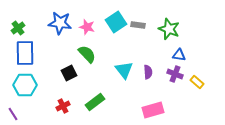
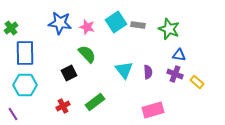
green cross: moved 7 px left
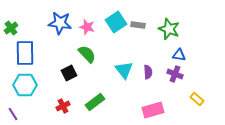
yellow rectangle: moved 17 px down
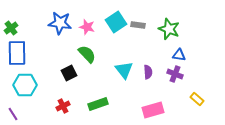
blue rectangle: moved 8 px left
green rectangle: moved 3 px right, 2 px down; rotated 18 degrees clockwise
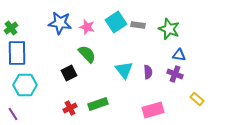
red cross: moved 7 px right, 2 px down
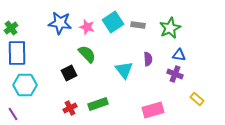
cyan square: moved 3 px left
green star: moved 1 px right, 1 px up; rotated 25 degrees clockwise
purple semicircle: moved 13 px up
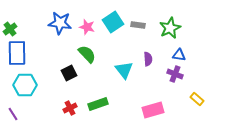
green cross: moved 1 px left, 1 px down
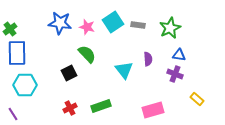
green rectangle: moved 3 px right, 2 px down
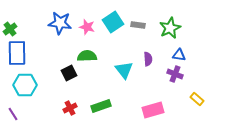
green semicircle: moved 2 px down; rotated 48 degrees counterclockwise
